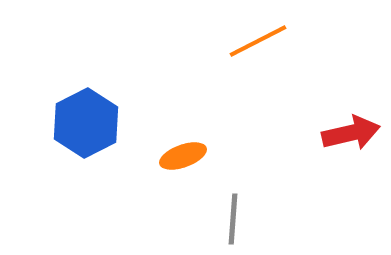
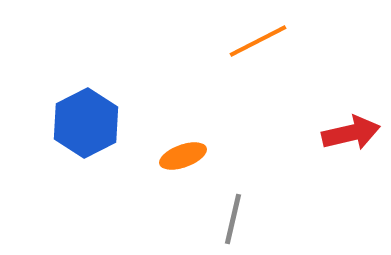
gray line: rotated 9 degrees clockwise
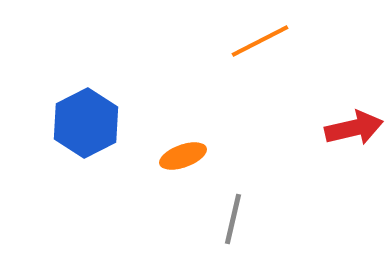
orange line: moved 2 px right
red arrow: moved 3 px right, 5 px up
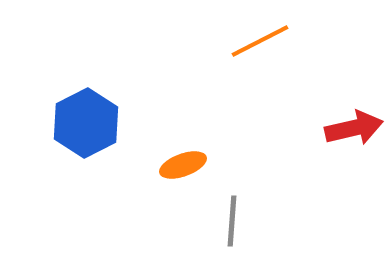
orange ellipse: moved 9 px down
gray line: moved 1 px left, 2 px down; rotated 9 degrees counterclockwise
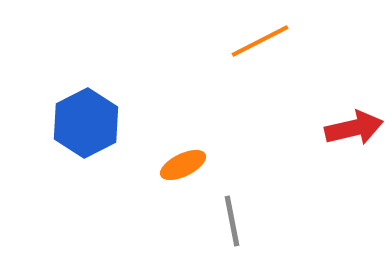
orange ellipse: rotated 6 degrees counterclockwise
gray line: rotated 15 degrees counterclockwise
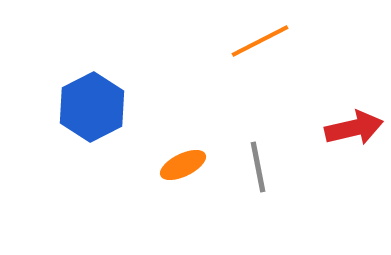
blue hexagon: moved 6 px right, 16 px up
gray line: moved 26 px right, 54 px up
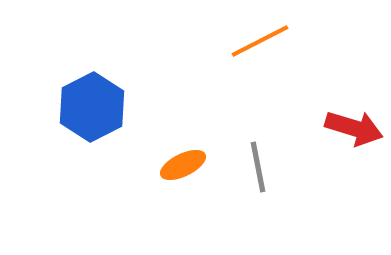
red arrow: rotated 30 degrees clockwise
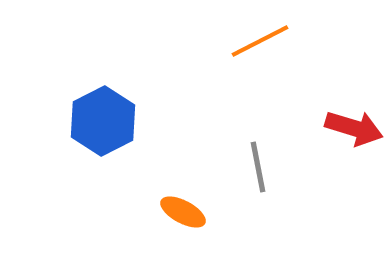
blue hexagon: moved 11 px right, 14 px down
orange ellipse: moved 47 px down; rotated 54 degrees clockwise
